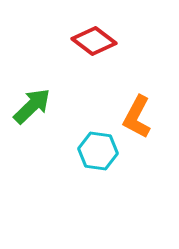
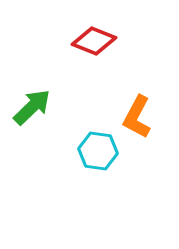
red diamond: rotated 15 degrees counterclockwise
green arrow: moved 1 px down
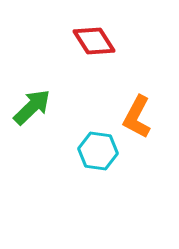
red diamond: rotated 36 degrees clockwise
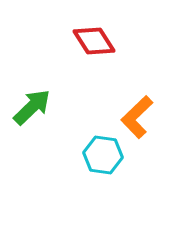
orange L-shape: rotated 18 degrees clockwise
cyan hexagon: moved 5 px right, 4 px down
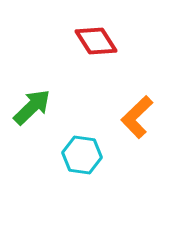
red diamond: moved 2 px right
cyan hexagon: moved 21 px left
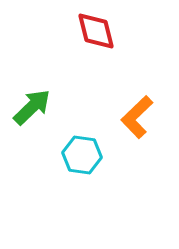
red diamond: moved 10 px up; rotated 18 degrees clockwise
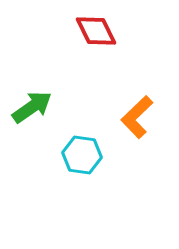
red diamond: rotated 12 degrees counterclockwise
green arrow: rotated 9 degrees clockwise
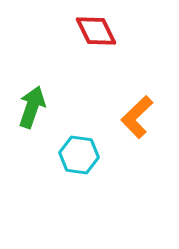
green arrow: rotated 36 degrees counterclockwise
cyan hexagon: moved 3 px left
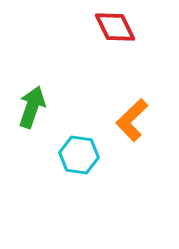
red diamond: moved 19 px right, 4 px up
orange L-shape: moved 5 px left, 3 px down
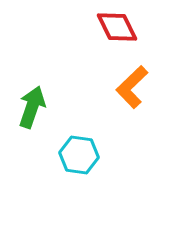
red diamond: moved 2 px right
orange L-shape: moved 33 px up
